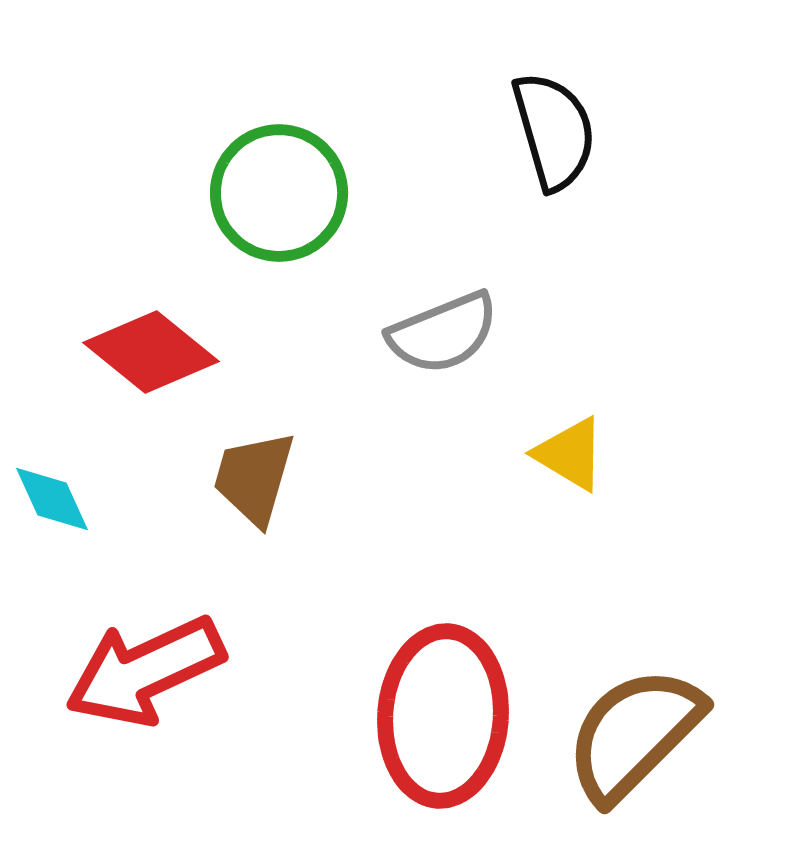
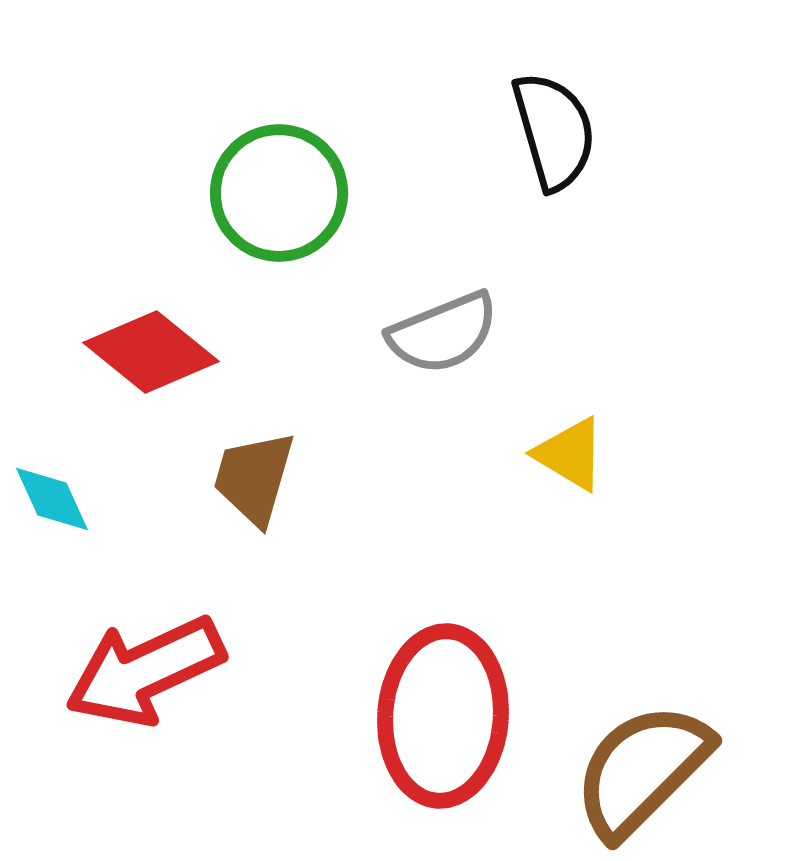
brown semicircle: moved 8 px right, 36 px down
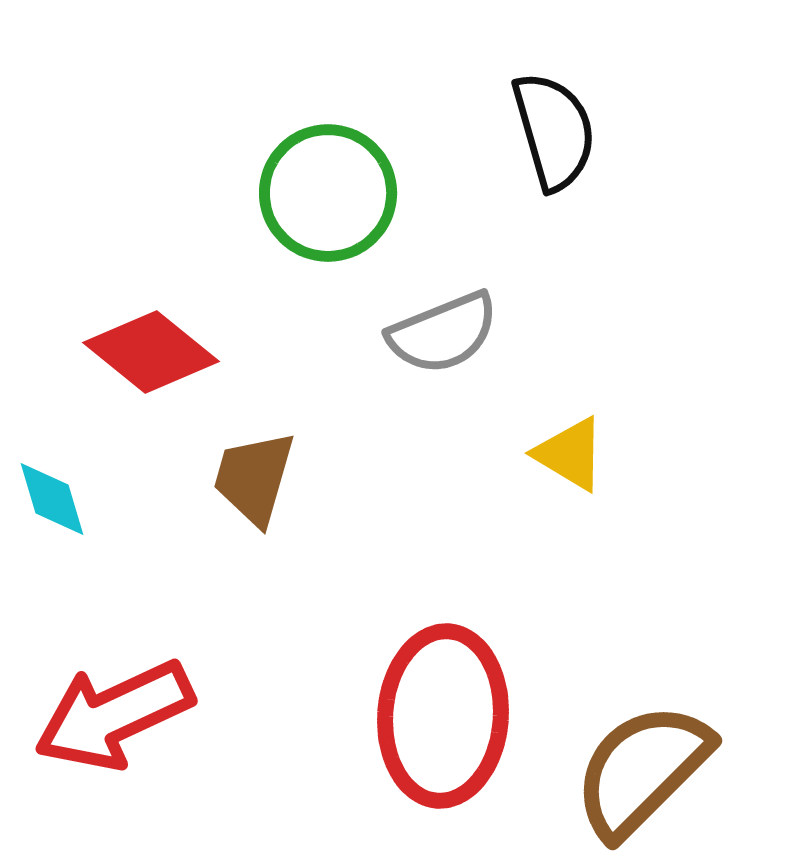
green circle: moved 49 px right
cyan diamond: rotated 8 degrees clockwise
red arrow: moved 31 px left, 44 px down
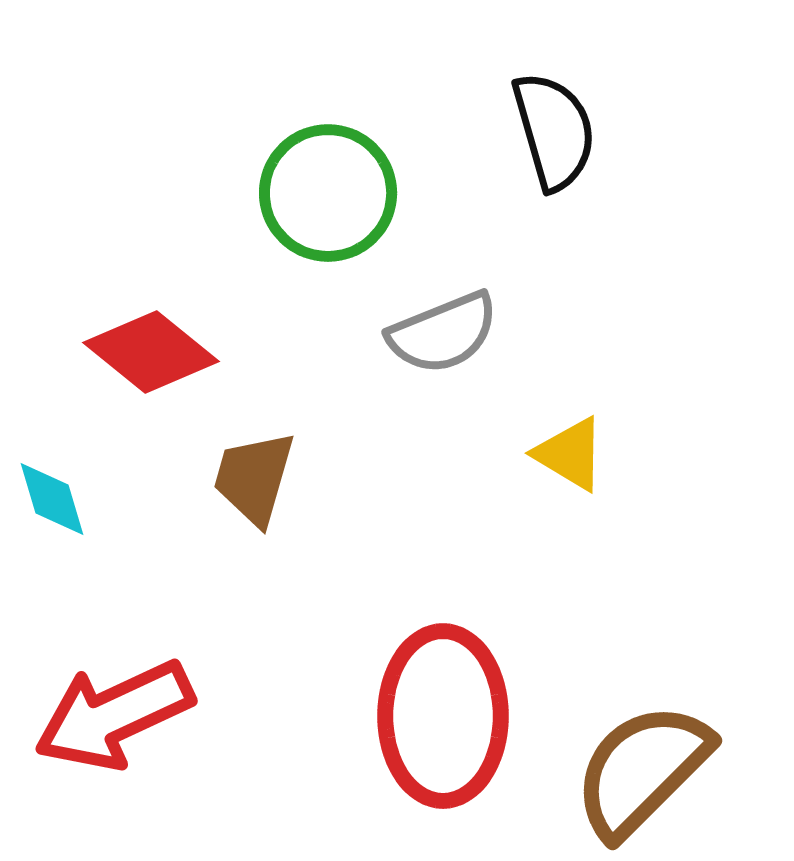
red ellipse: rotated 4 degrees counterclockwise
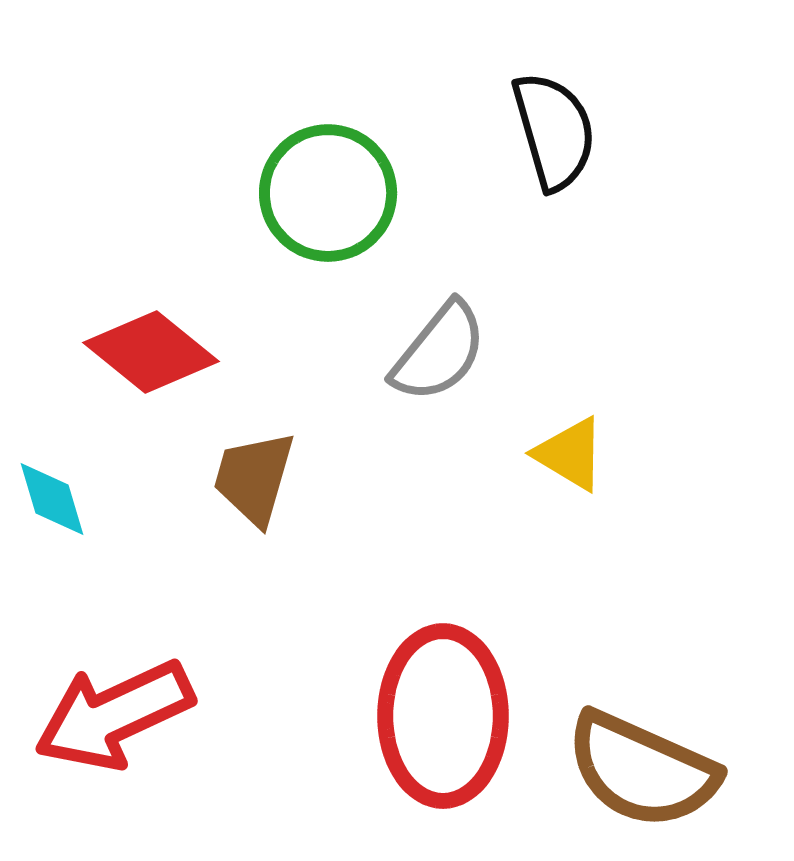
gray semicircle: moved 4 px left, 19 px down; rotated 29 degrees counterclockwise
brown semicircle: rotated 111 degrees counterclockwise
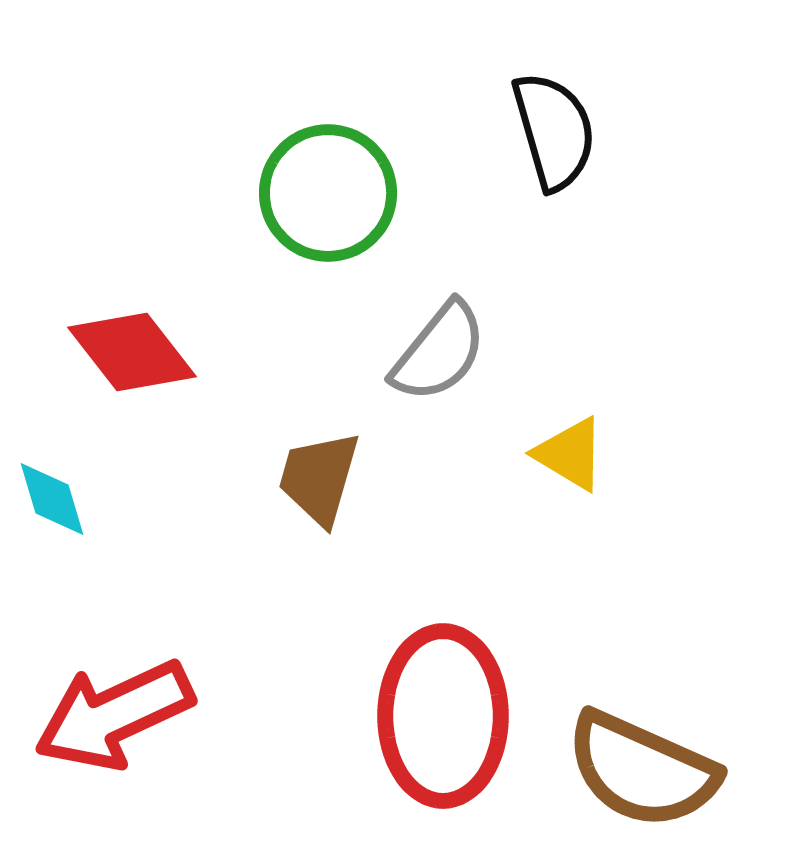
red diamond: moved 19 px left; rotated 13 degrees clockwise
brown trapezoid: moved 65 px right
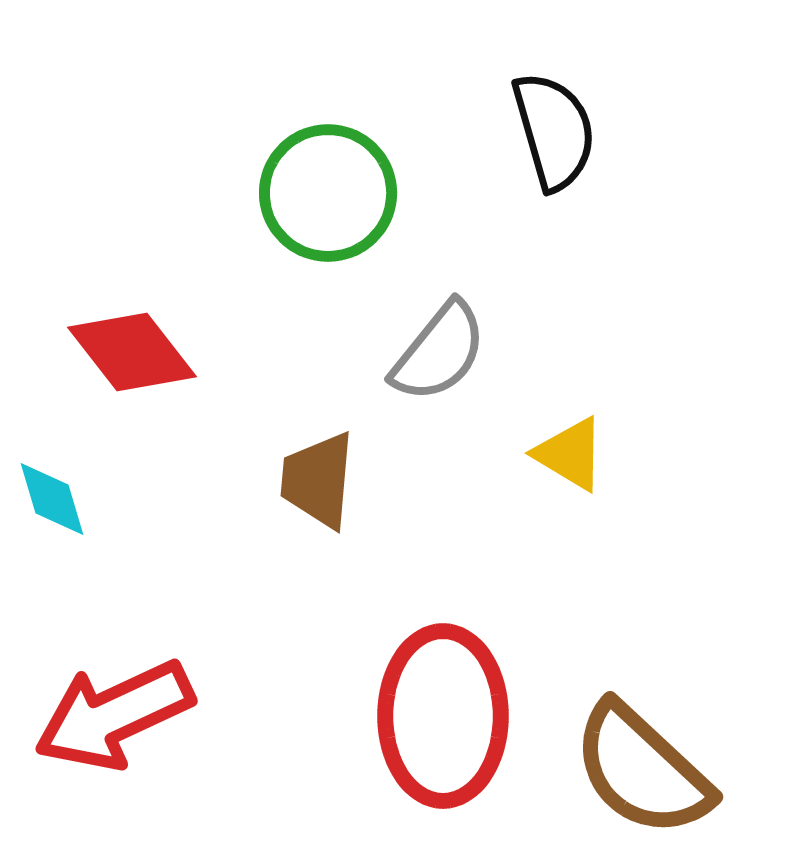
brown trapezoid: moved 1 px left, 2 px down; rotated 11 degrees counterclockwise
brown semicircle: rotated 19 degrees clockwise
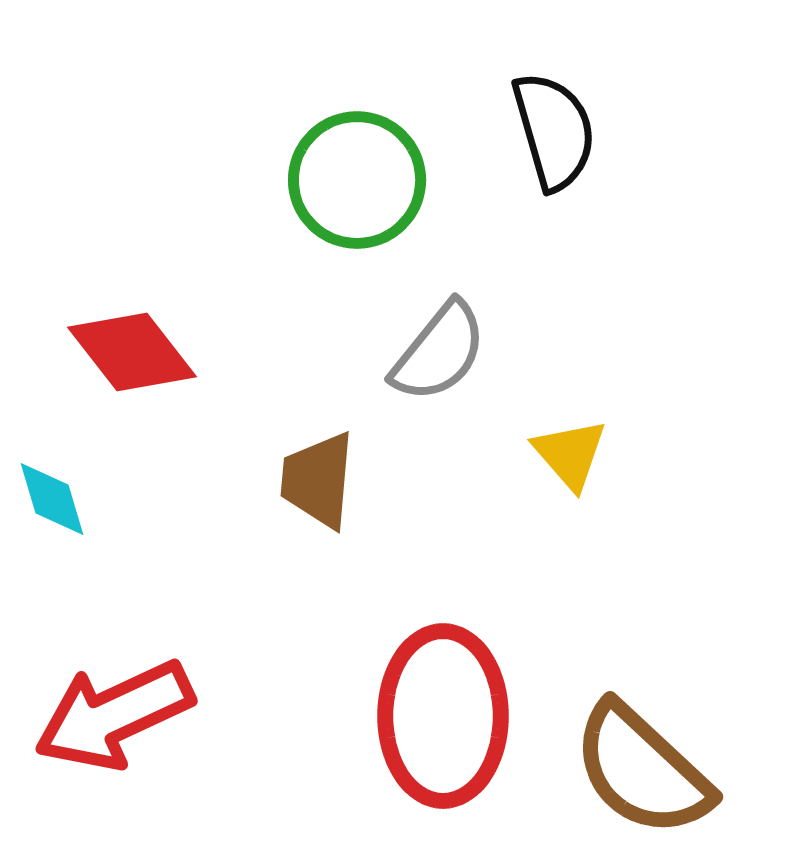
green circle: moved 29 px right, 13 px up
yellow triangle: rotated 18 degrees clockwise
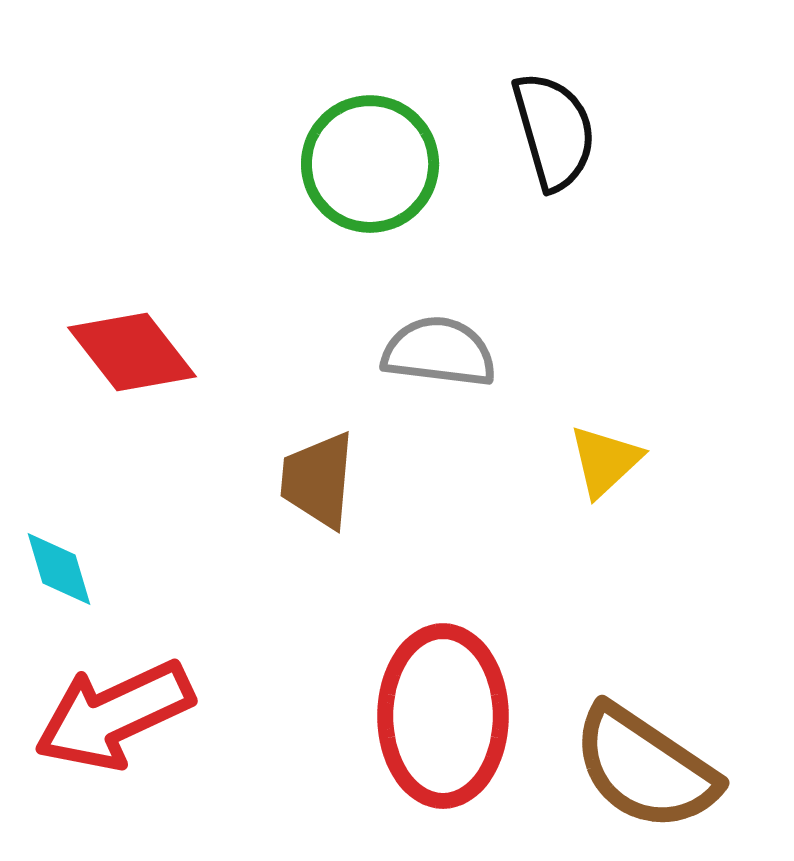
green circle: moved 13 px right, 16 px up
gray semicircle: rotated 122 degrees counterclockwise
yellow triangle: moved 35 px right, 7 px down; rotated 28 degrees clockwise
cyan diamond: moved 7 px right, 70 px down
brown semicircle: moved 3 px right, 2 px up; rotated 9 degrees counterclockwise
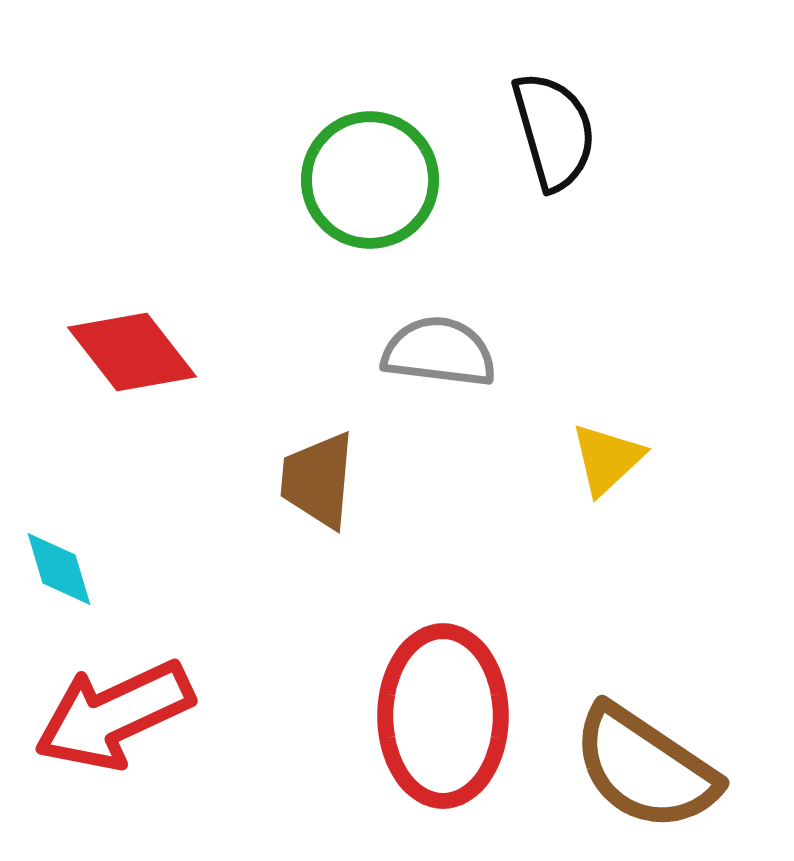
green circle: moved 16 px down
yellow triangle: moved 2 px right, 2 px up
